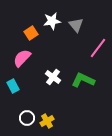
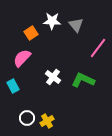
white star: rotated 12 degrees clockwise
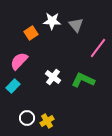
pink semicircle: moved 3 px left, 3 px down
cyan rectangle: rotated 72 degrees clockwise
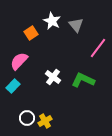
white star: rotated 24 degrees clockwise
yellow cross: moved 2 px left
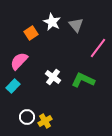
white star: moved 1 px down
white circle: moved 1 px up
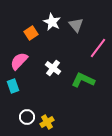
white cross: moved 9 px up
cyan rectangle: rotated 64 degrees counterclockwise
yellow cross: moved 2 px right, 1 px down
